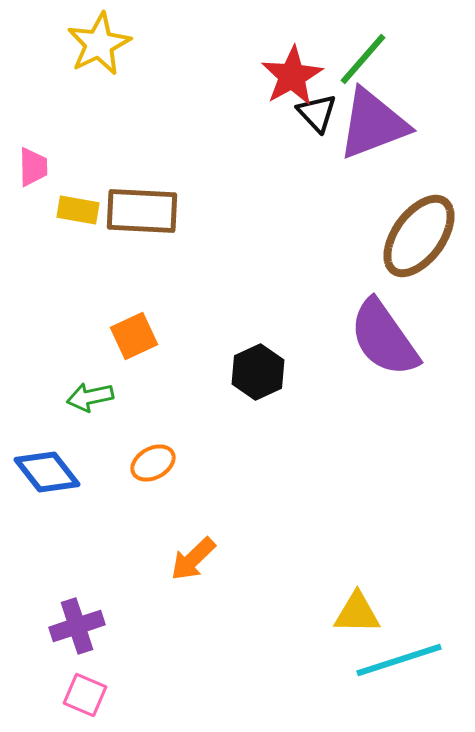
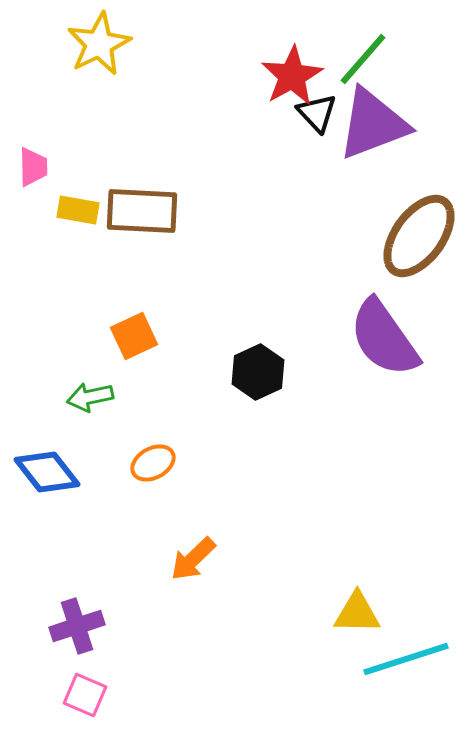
cyan line: moved 7 px right, 1 px up
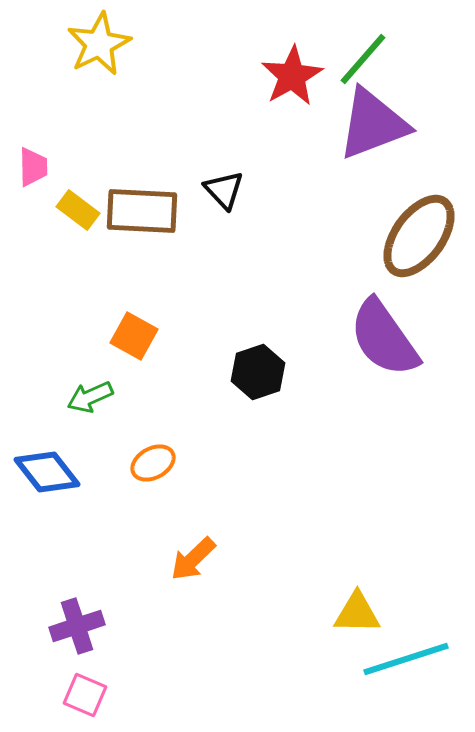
black triangle: moved 93 px left, 77 px down
yellow rectangle: rotated 27 degrees clockwise
orange square: rotated 36 degrees counterclockwise
black hexagon: rotated 6 degrees clockwise
green arrow: rotated 12 degrees counterclockwise
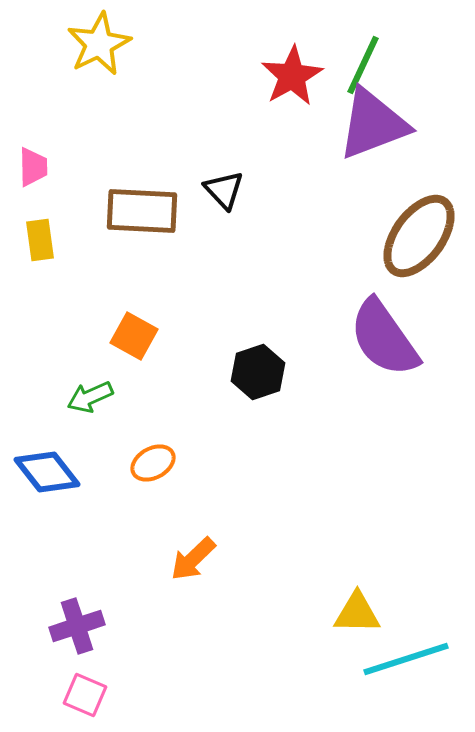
green line: moved 6 px down; rotated 16 degrees counterclockwise
yellow rectangle: moved 38 px left, 30 px down; rotated 45 degrees clockwise
